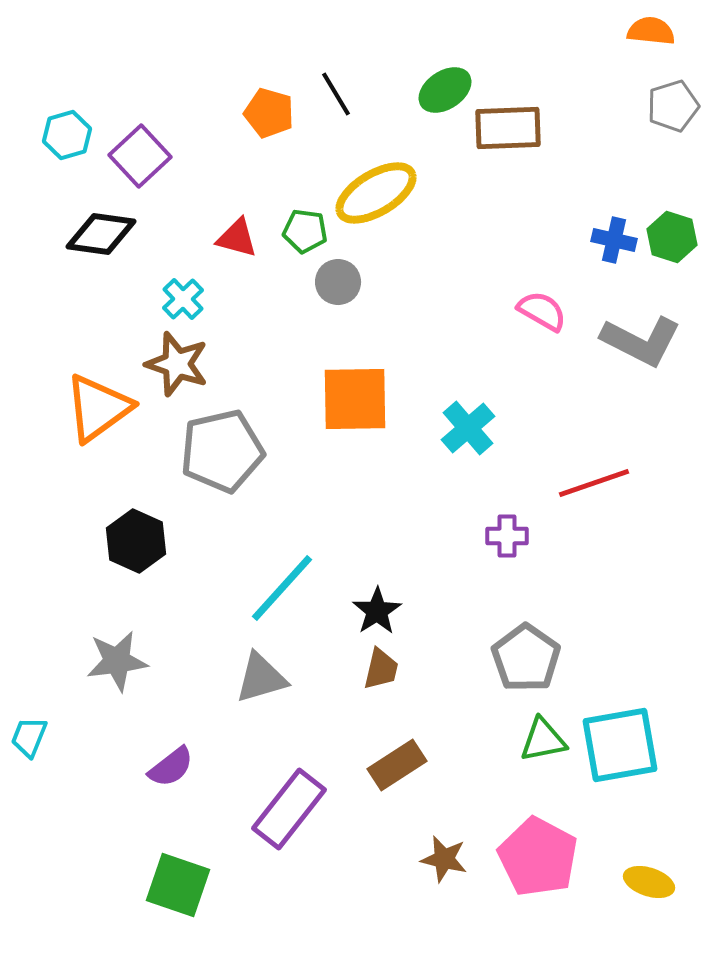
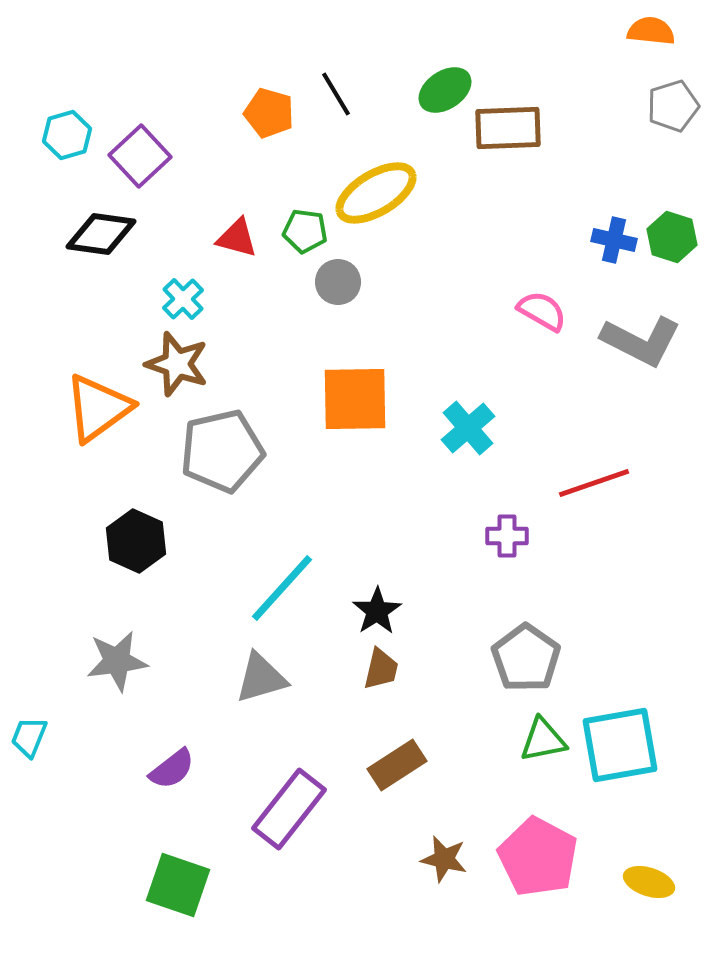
purple semicircle at (171, 767): moved 1 px right, 2 px down
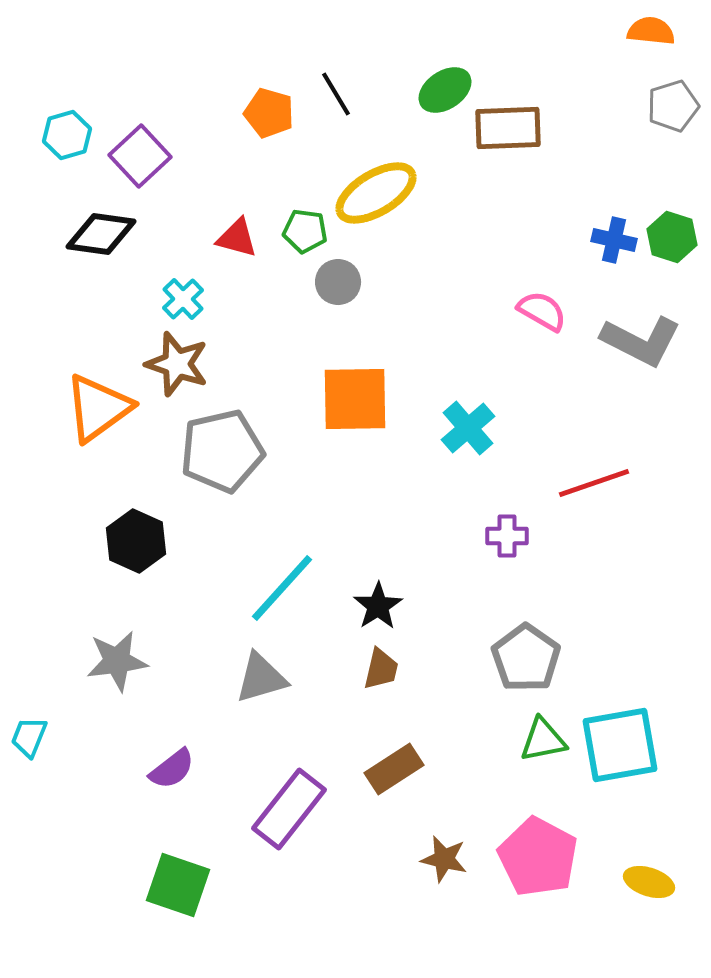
black star at (377, 611): moved 1 px right, 5 px up
brown rectangle at (397, 765): moved 3 px left, 4 px down
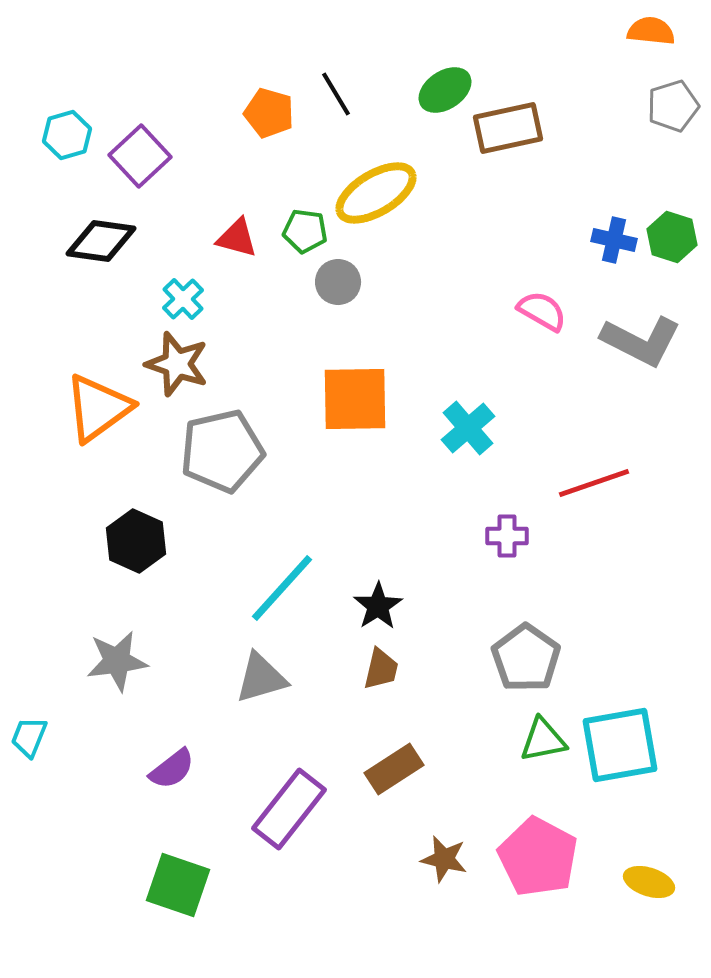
brown rectangle at (508, 128): rotated 10 degrees counterclockwise
black diamond at (101, 234): moved 7 px down
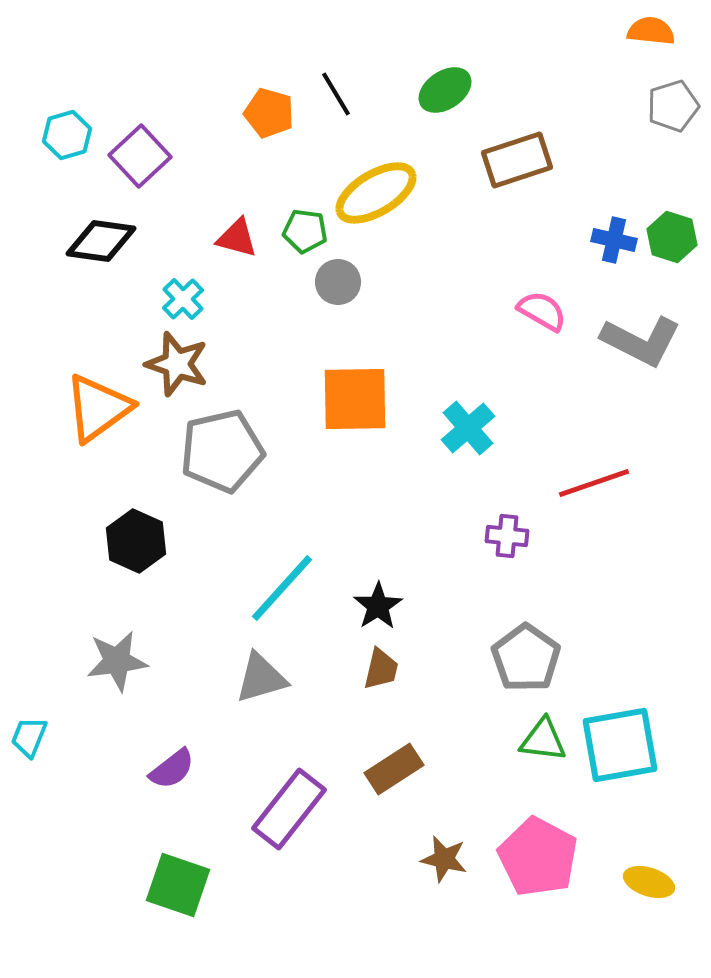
brown rectangle at (508, 128): moved 9 px right, 32 px down; rotated 6 degrees counterclockwise
purple cross at (507, 536): rotated 6 degrees clockwise
green triangle at (543, 740): rotated 18 degrees clockwise
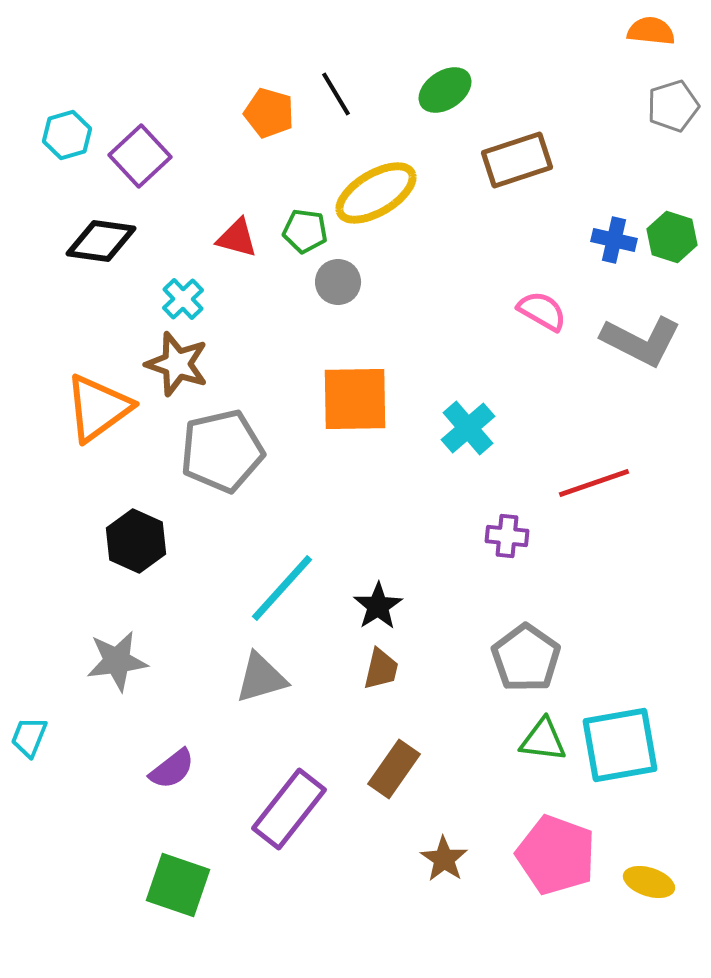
brown rectangle at (394, 769): rotated 22 degrees counterclockwise
pink pentagon at (538, 857): moved 18 px right, 2 px up; rotated 8 degrees counterclockwise
brown star at (444, 859): rotated 21 degrees clockwise
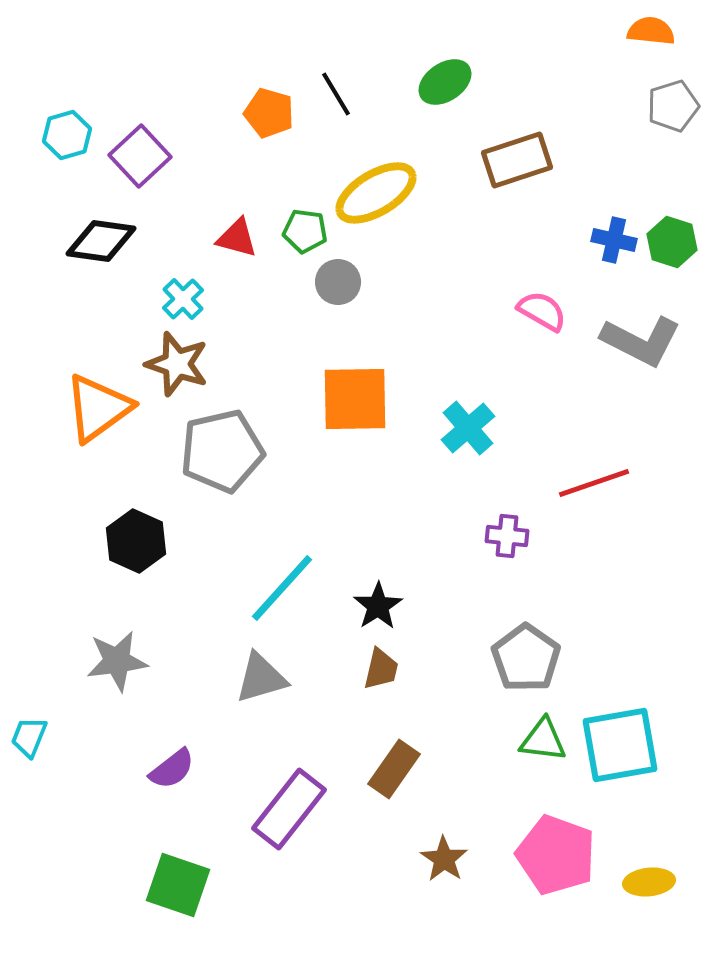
green ellipse at (445, 90): moved 8 px up
green hexagon at (672, 237): moved 5 px down
yellow ellipse at (649, 882): rotated 24 degrees counterclockwise
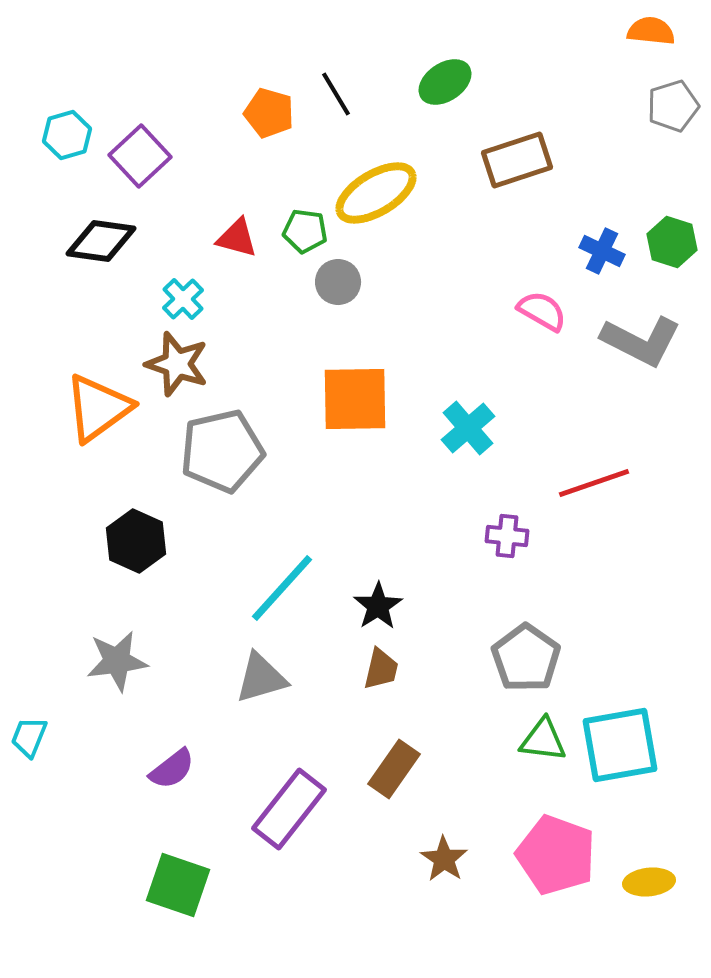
blue cross at (614, 240): moved 12 px left, 11 px down; rotated 12 degrees clockwise
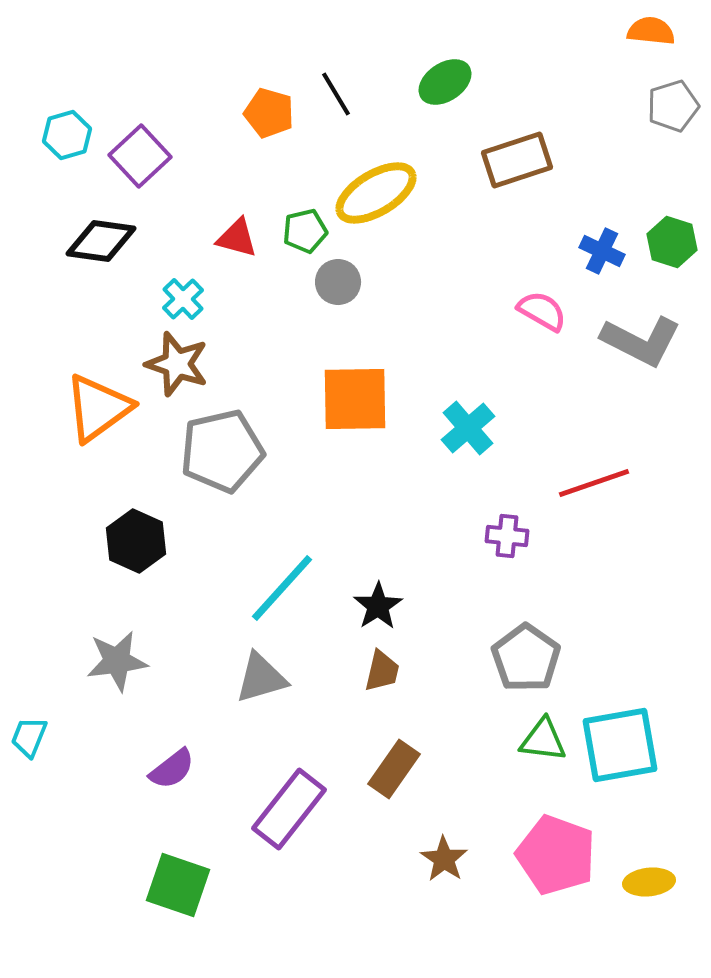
green pentagon at (305, 231): rotated 21 degrees counterclockwise
brown trapezoid at (381, 669): moved 1 px right, 2 px down
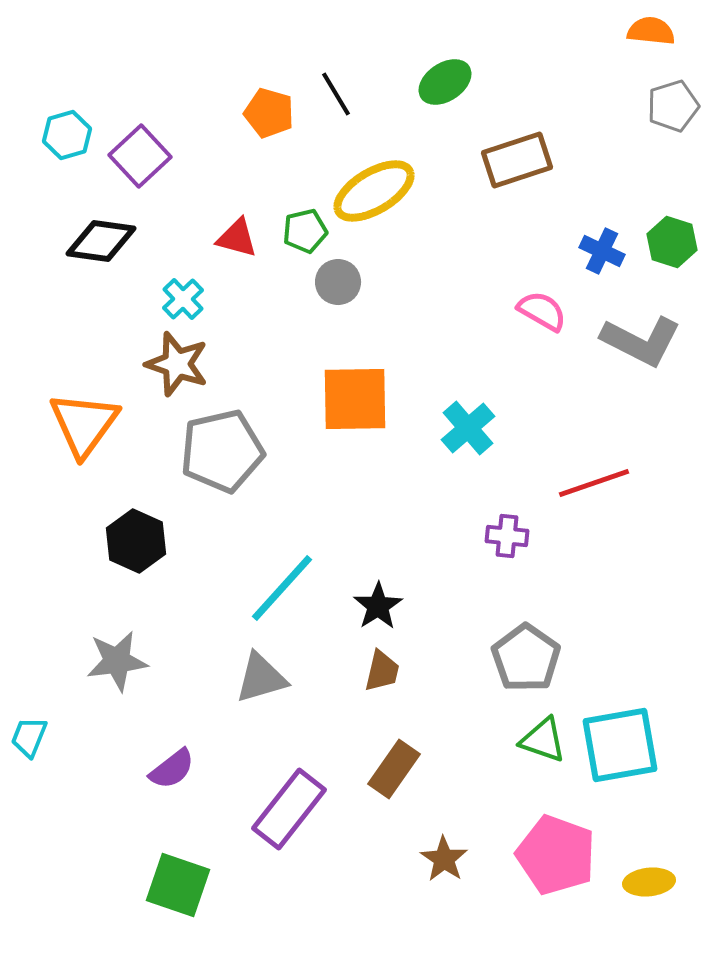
yellow ellipse at (376, 193): moved 2 px left, 2 px up
orange triangle at (98, 408): moved 14 px left, 16 px down; rotated 18 degrees counterclockwise
green triangle at (543, 740): rotated 12 degrees clockwise
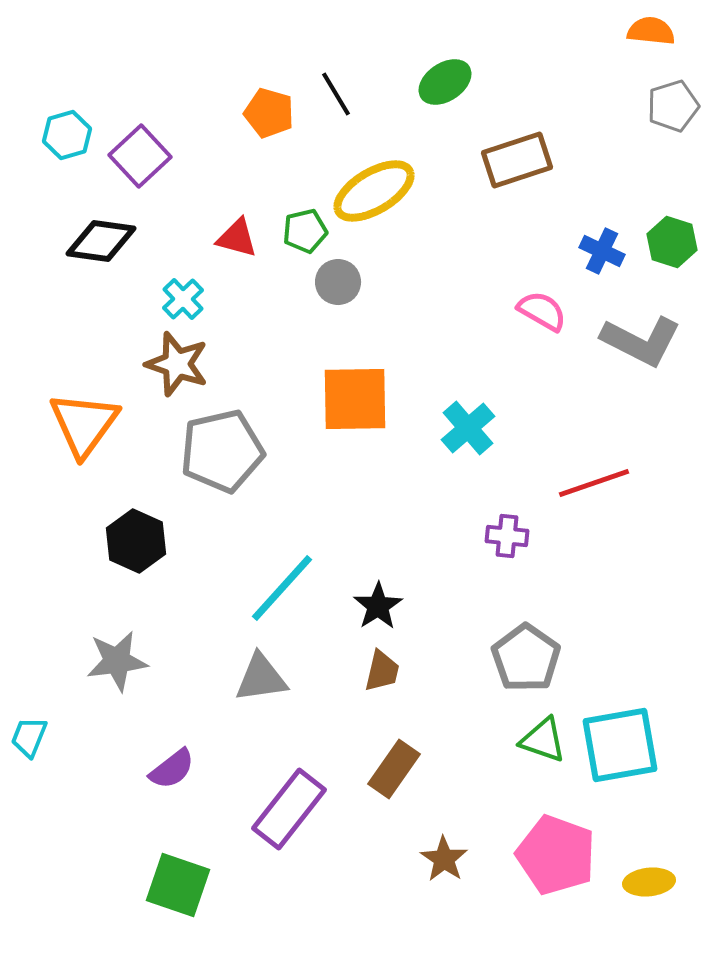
gray triangle at (261, 678): rotated 8 degrees clockwise
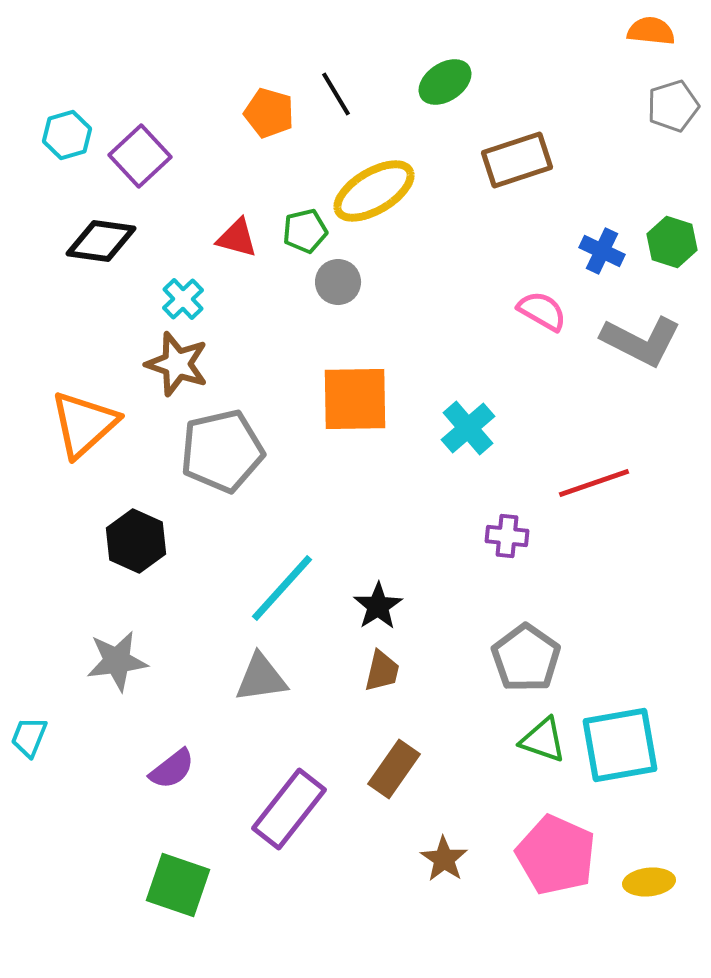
orange triangle at (84, 424): rotated 12 degrees clockwise
pink pentagon at (556, 855): rotated 4 degrees clockwise
